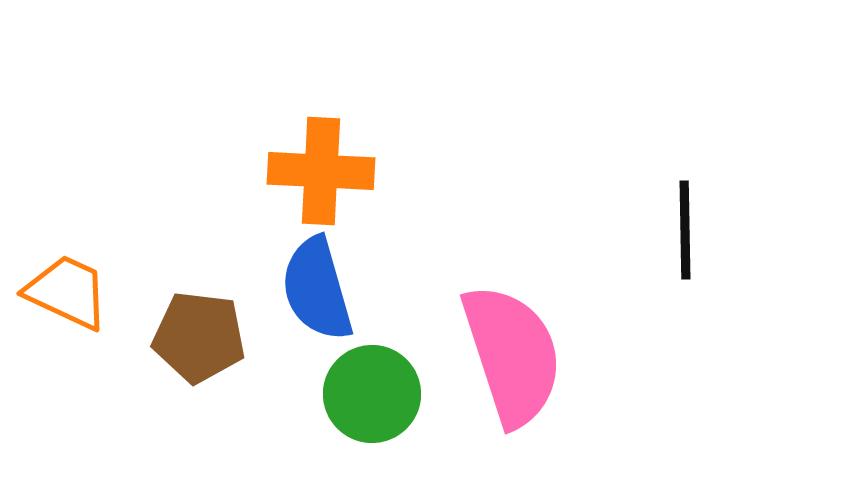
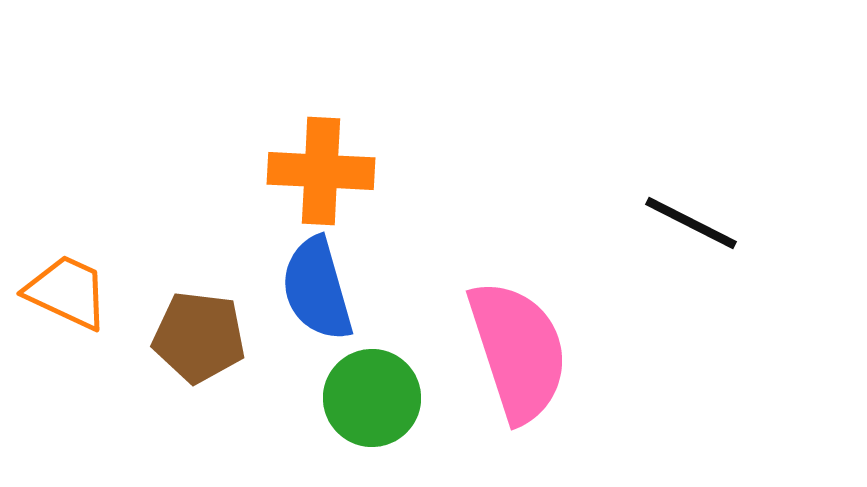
black line: moved 6 px right, 7 px up; rotated 62 degrees counterclockwise
pink semicircle: moved 6 px right, 4 px up
green circle: moved 4 px down
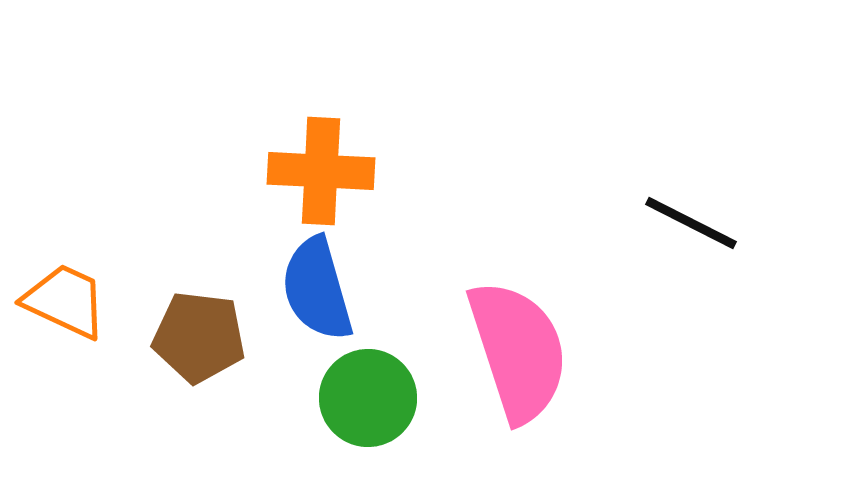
orange trapezoid: moved 2 px left, 9 px down
green circle: moved 4 px left
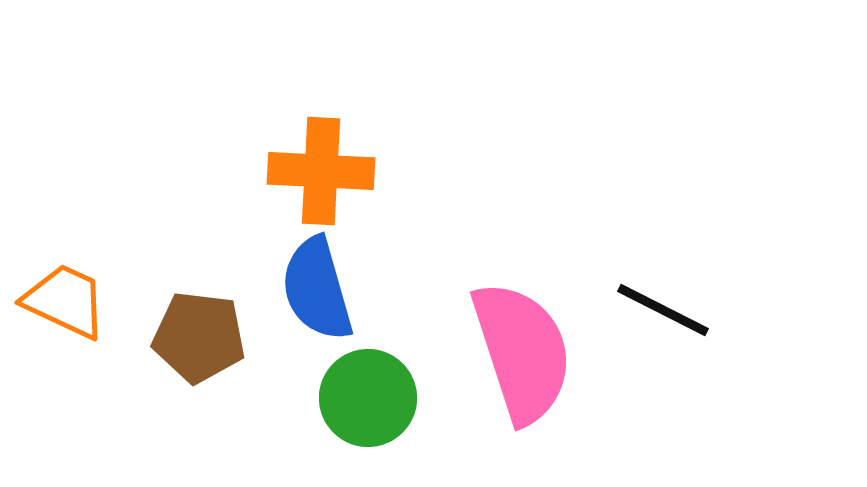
black line: moved 28 px left, 87 px down
pink semicircle: moved 4 px right, 1 px down
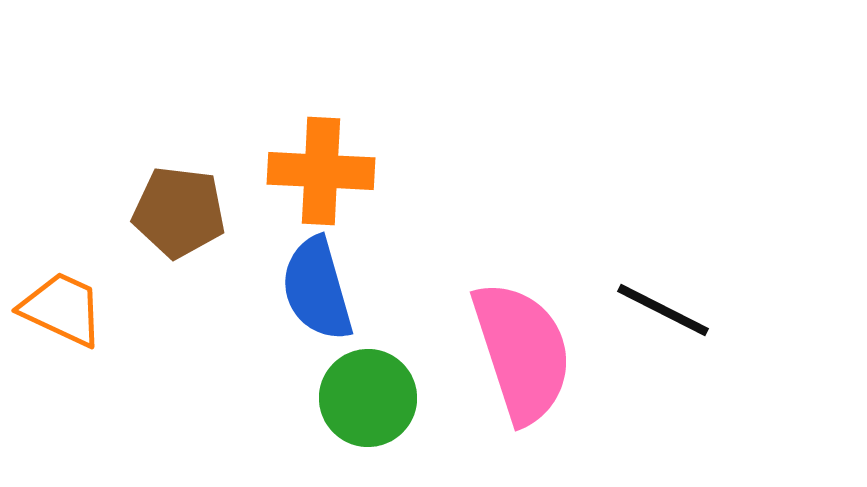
orange trapezoid: moved 3 px left, 8 px down
brown pentagon: moved 20 px left, 125 px up
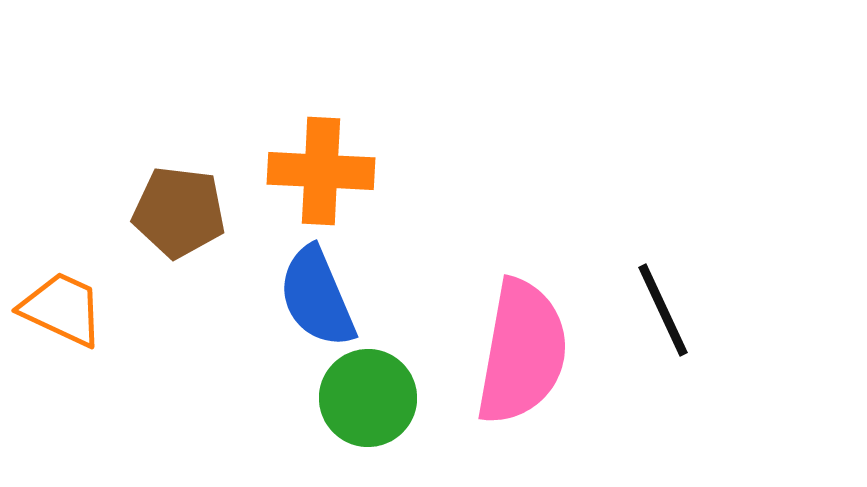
blue semicircle: moved 8 px down; rotated 7 degrees counterclockwise
black line: rotated 38 degrees clockwise
pink semicircle: rotated 28 degrees clockwise
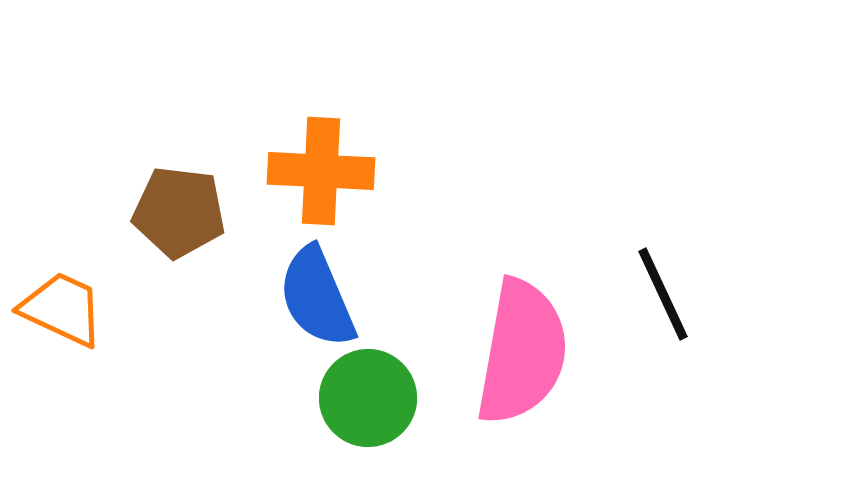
black line: moved 16 px up
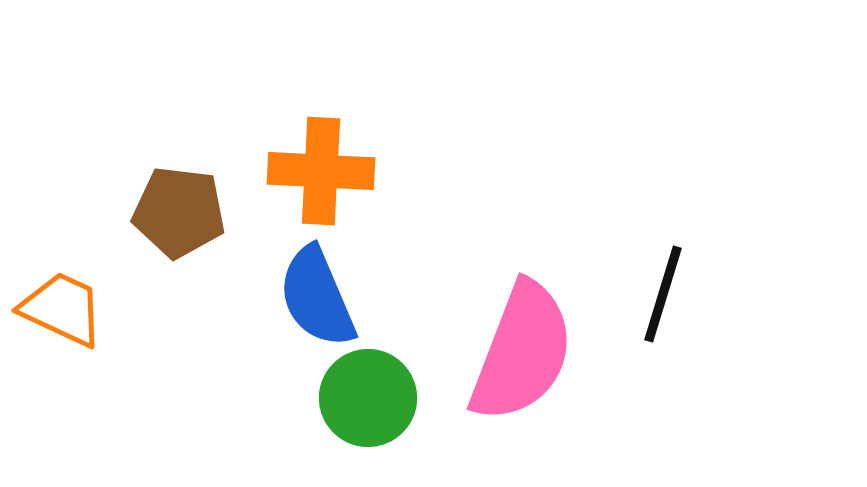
black line: rotated 42 degrees clockwise
pink semicircle: rotated 11 degrees clockwise
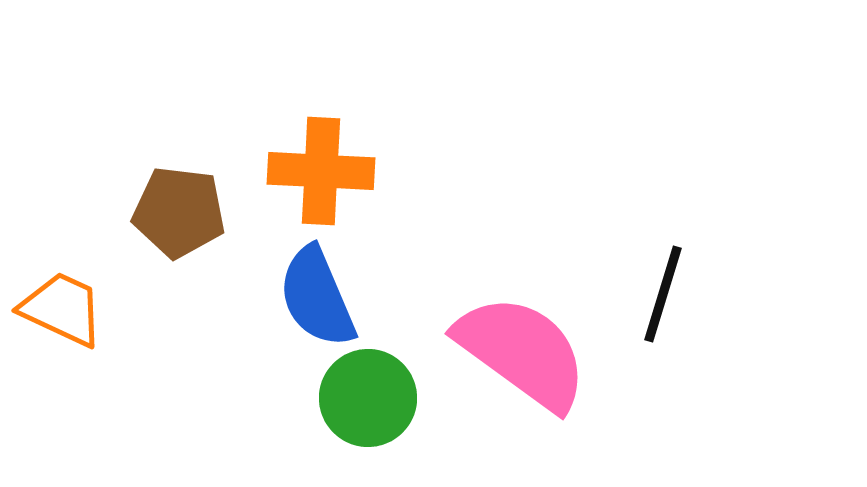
pink semicircle: rotated 75 degrees counterclockwise
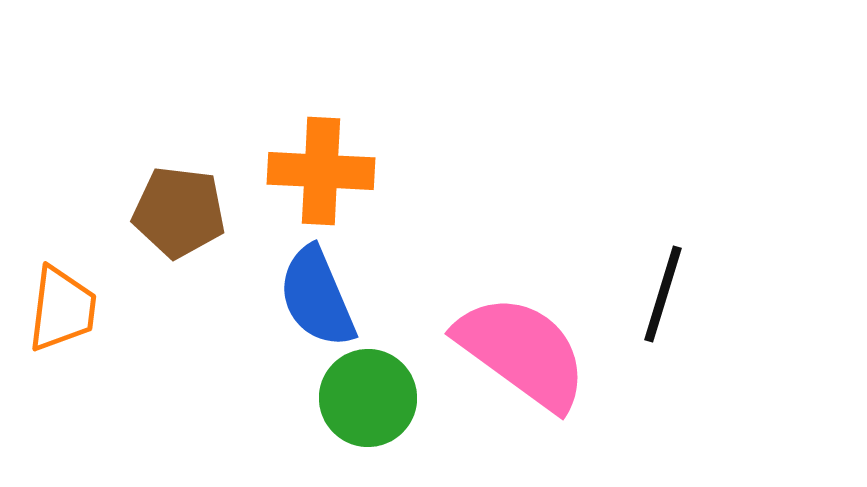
orange trapezoid: rotated 72 degrees clockwise
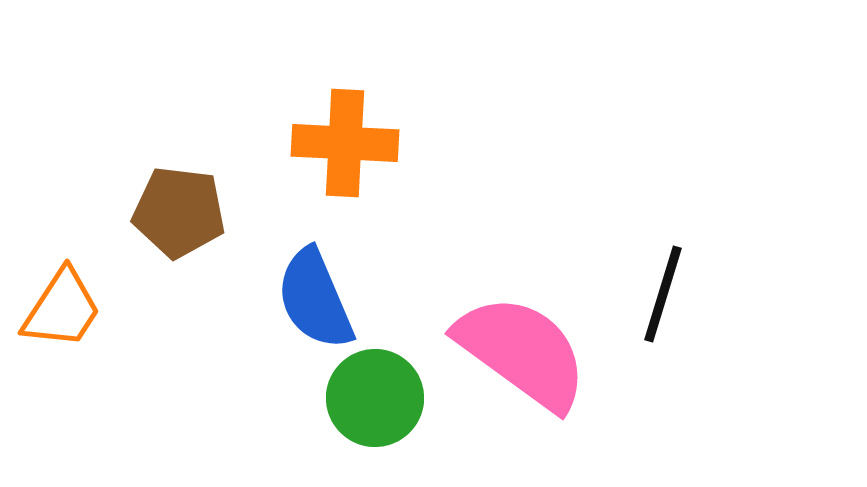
orange cross: moved 24 px right, 28 px up
blue semicircle: moved 2 px left, 2 px down
orange trapezoid: rotated 26 degrees clockwise
green circle: moved 7 px right
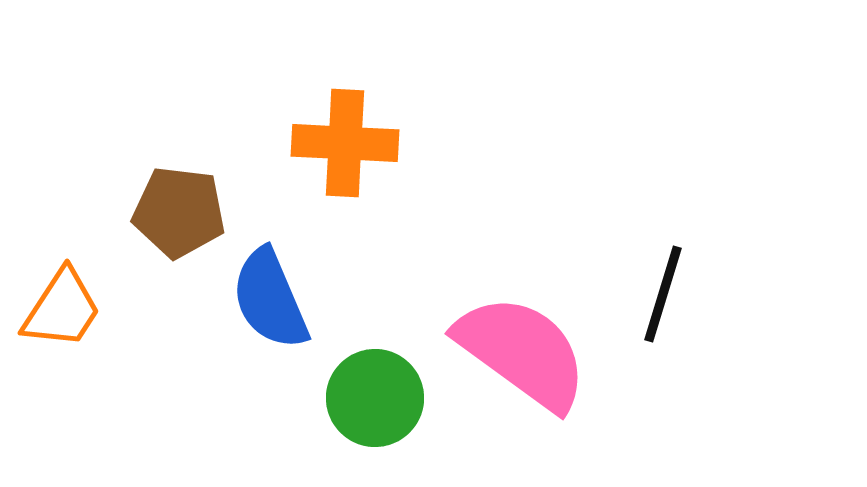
blue semicircle: moved 45 px left
